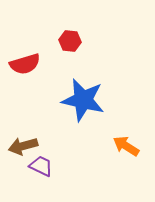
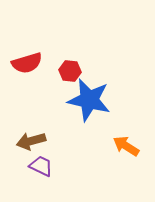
red hexagon: moved 30 px down
red semicircle: moved 2 px right, 1 px up
blue star: moved 6 px right
brown arrow: moved 8 px right, 5 px up
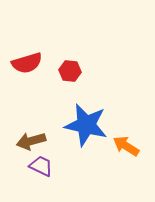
blue star: moved 3 px left, 25 px down
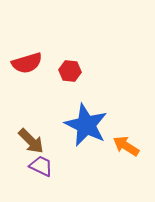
blue star: rotated 12 degrees clockwise
brown arrow: rotated 120 degrees counterclockwise
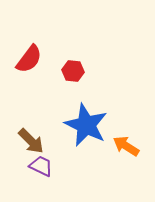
red semicircle: moved 2 px right, 4 px up; rotated 36 degrees counterclockwise
red hexagon: moved 3 px right
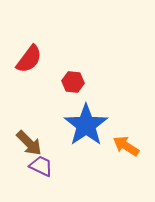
red hexagon: moved 11 px down
blue star: rotated 12 degrees clockwise
brown arrow: moved 2 px left, 2 px down
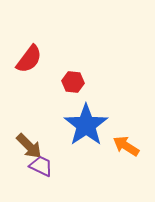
brown arrow: moved 3 px down
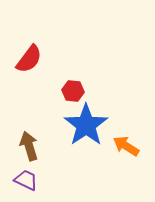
red hexagon: moved 9 px down
brown arrow: rotated 152 degrees counterclockwise
purple trapezoid: moved 15 px left, 14 px down
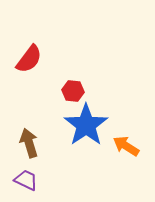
brown arrow: moved 3 px up
